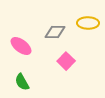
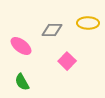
gray diamond: moved 3 px left, 2 px up
pink square: moved 1 px right
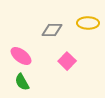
pink ellipse: moved 10 px down
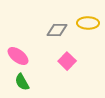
gray diamond: moved 5 px right
pink ellipse: moved 3 px left
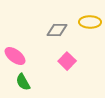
yellow ellipse: moved 2 px right, 1 px up
pink ellipse: moved 3 px left
green semicircle: moved 1 px right
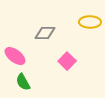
gray diamond: moved 12 px left, 3 px down
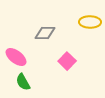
pink ellipse: moved 1 px right, 1 px down
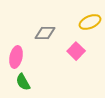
yellow ellipse: rotated 25 degrees counterclockwise
pink ellipse: rotated 65 degrees clockwise
pink square: moved 9 px right, 10 px up
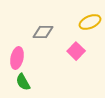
gray diamond: moved 2 px left, 1 px up
pink ellipse: moved 1 px right, 1 px down
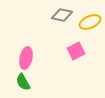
gray diamond: moved 19 px right, 17 px up; rotated 10 degrees clockwise
pink square: rotated 18 degrees clockwise
pink ellipse: moved 9 px right
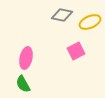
green semicircle: moved 2 px down
